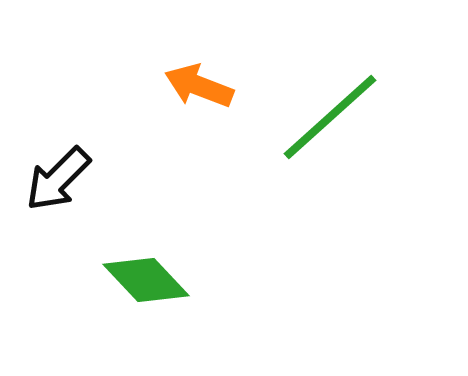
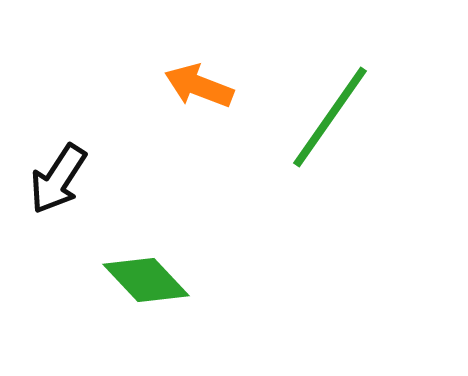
green line: rotated 13 degrees counterclockwise
black arrow: rotated 12 degrees counterclockwise
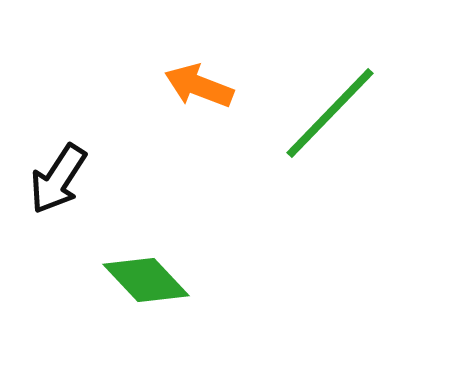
green line: moved 4 px up; rotated 9 degrees clockwise
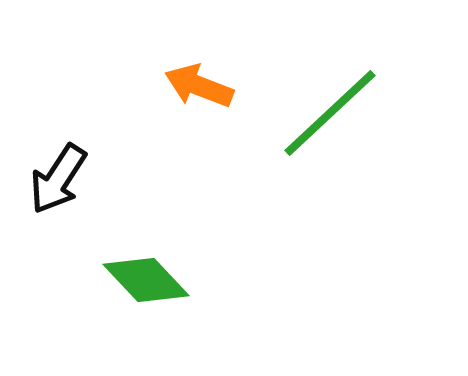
green line: rotated 3 degrees clockwise
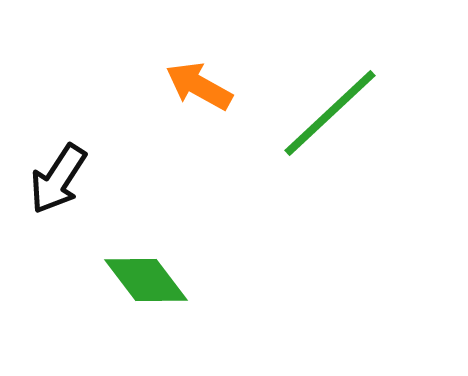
orange arrow: rotated 8 degrees clockwise
green diamond: rotated 6 degrees clockwise
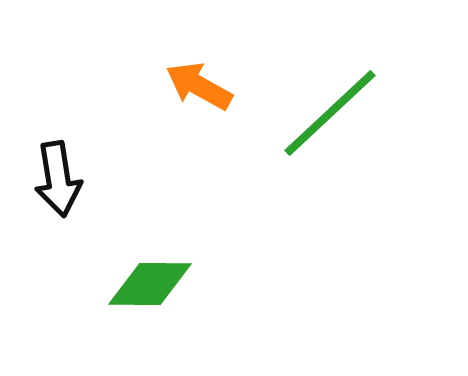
black arrow: rotated 42 degrees counterclockwise
green diamond: moved 4 px right, 4 px down; rotated 52 degrees counterclockwise
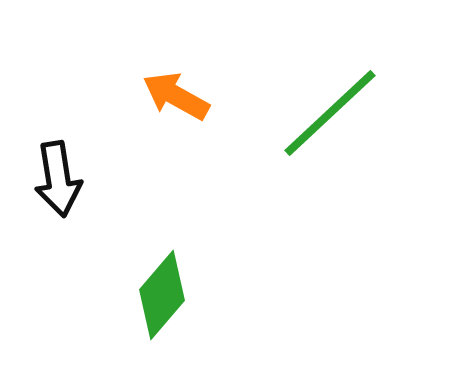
orange arrow: moved 23 px left, 10 px down
green diamond: moved 12 px right, 11 px down; rotated 50 degrees counterclockwise
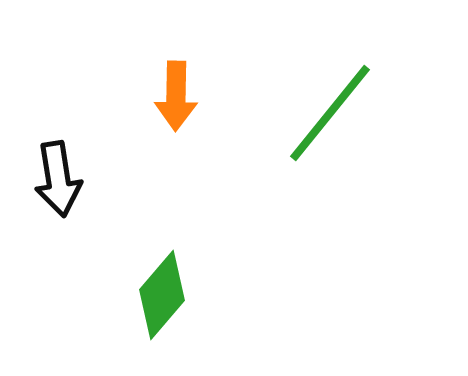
orange arrow: rotated 118 degrees counterclockwise
green line: rotated 8 degrees counterclockwise
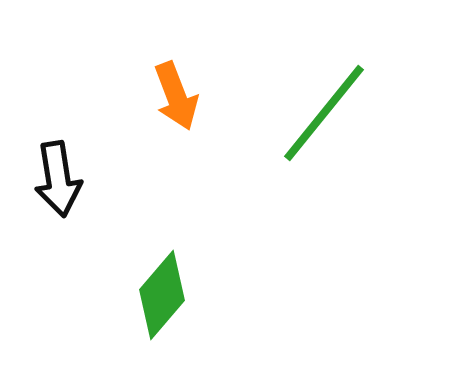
orange arrow: rotated 22 degrees counterclockwise
green line: moved 6 px left
